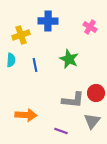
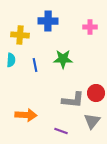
pink cross: rotated 32 degrees counterclockwise
yellow cross: moved 1 px left; rotated 24 degrees clockwise
green star: moved 6 px left; rotated 24 degrees counterclockwise
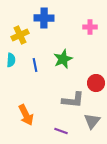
blue cross: moved 4 px left, 3 px up
yellow cross: rotated 30 degrees counterclockwise
green star: rotated 24 degrees counterclockwise
red circle: moved 10 px up
orange arrow: rotated 60 degrees clockwise
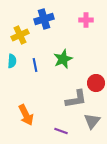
blue cross: moved 1 px down; rotated 18 degrees counterclockwise
pink cross: moved 4 px left, 7 px up
cyan semicircle: moved 1 px right, 1 px down
gray L-shape: moved 3 px right, 1 px up; rotated 15 degrees counterclockwise
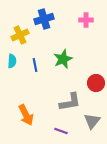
gray L-shape: moved 6 px left, 3 px down
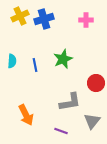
yellow cross: moved 19 px up
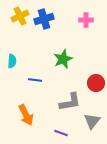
blue line: moved 15 px down; rotated 72 degrees counterclockwise
purple line: moved 2 px down
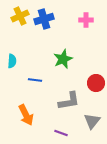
gray L-shape: moved 1 px left, 1 px up
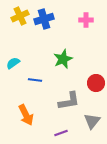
cyan semicircle: moved 1 px right, 2 px down; rotated 128 degrees counterclockwise
purple line: rotated 40 degrees counterclockwise
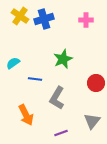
yellow cross: rotated 30 degrees counterclockwise
blue line: moved 1 px up
gray L-shape: moved 12 px left, 3 px up; rotated 130 degrees clockwise
